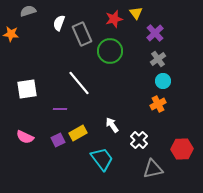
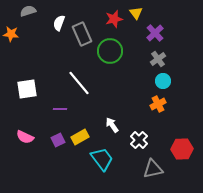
yellow rectangle: moved 2 px right, 4 px down
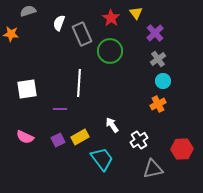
red star: moved 3 px left, 1 px up; rotated 24 degrees counterclockwise
white line: rotated 44 degrees clockwise
white cross: rotated 12 degrees clockwise
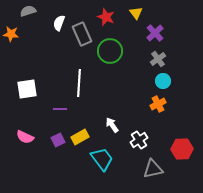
red star: moved 5 px left, 1 px up; rotated 12 degrees counterclockwise
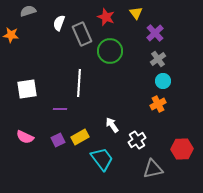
orange star: moved 1 px down
white cross: moved 2 px left
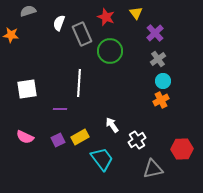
orange cross: moved 3 px right, 4 px up
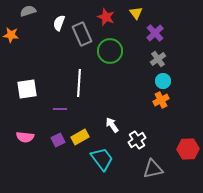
pink semicircle: rotated 18 degrees counterclockwise
red hexagon: moved 6 px right
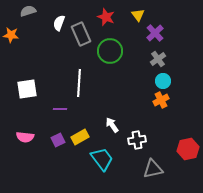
yellow triangle: moved 2 px right, 2 px down
gray rectangle: moved 1 px left
white cross: rotated 24 degrees clockwise
red hexagon: rotated 10 degrees counterclockwise
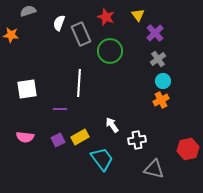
gray triangle: moved 1 px right; rotated 25 degrees clockwise
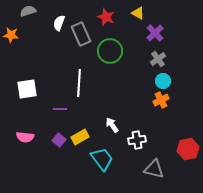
yellow triangle: moved 2 px up; rotated 24 degrees counterclockwise
purple square: moved 1 px right; rotated 24 degrees counterclockwise
